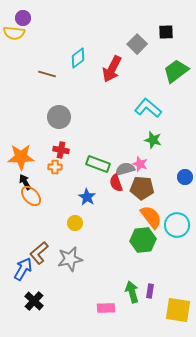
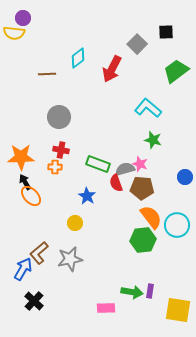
brown line: rotated 18 degrees counterclockwise
blue star: moved 1 px up
green arrow: rotated 115 degrees clockwise
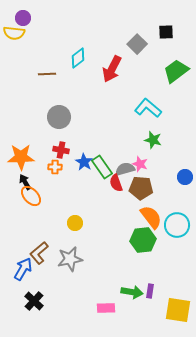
green rectangle: moved 4 px right, 3 px down; rotated 35 degrees clockwise
brown pentagon: moved 1 px left
blue star: moved 3 px left, 34 px up
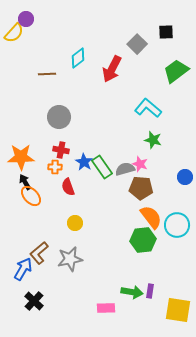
purple circle: moved 3 px right, 1 px down
yellow semicircle: rotated 55 degrees counterclockwise
red semicircle: moved 48 px left, 4 px down
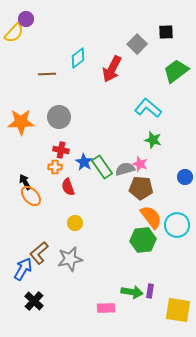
orange star: moved 35 px up
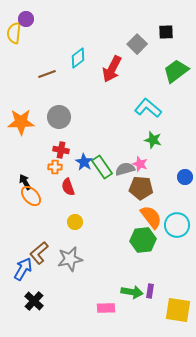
yellow semicircle: rotated 145 degrees clockwise
brown line: rotated 18 degrees counterclockwise
yellow circle: moved 1 px up
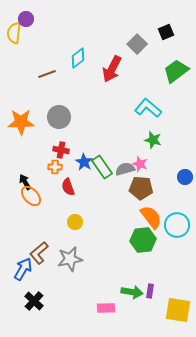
black square: rotated 21 degrees counterclockwise
